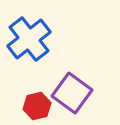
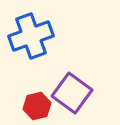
blue cross: moved 2 px right, 3 px up; rotated 18 degrees clockwise
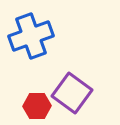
red hexagon: rotated 12 degrees clockwise
